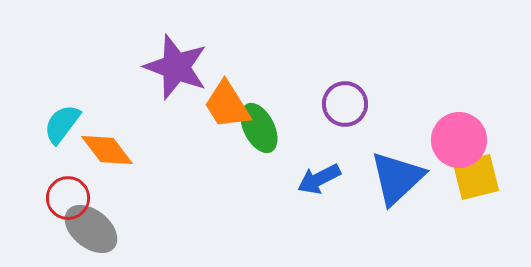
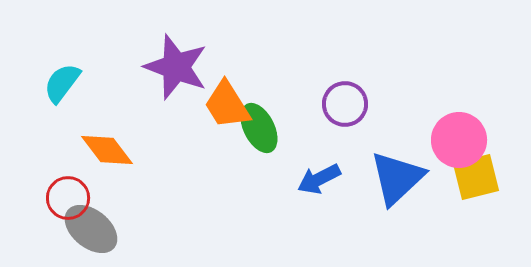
cyan semicircle: moved 41 px up
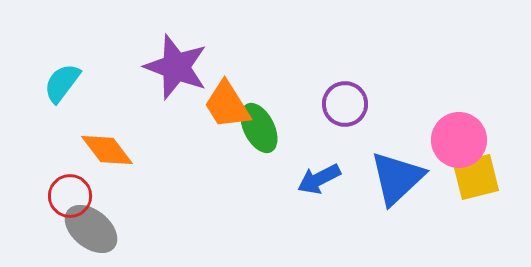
red circle: moved 2 px right, 2 px up
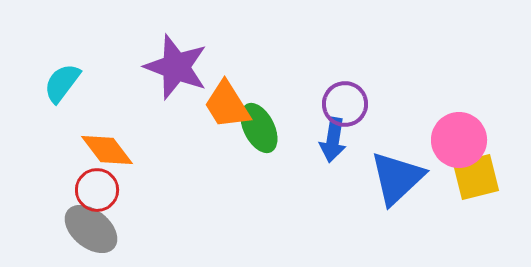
blue arrow: moved 14 px right, 39 px up; rotated 54 degrees counterclockwise
red circle: moved 27 px right, 6 px up
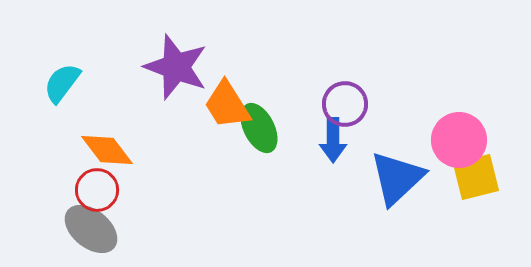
blue arrow: rotated 9 degrees counterclockwise
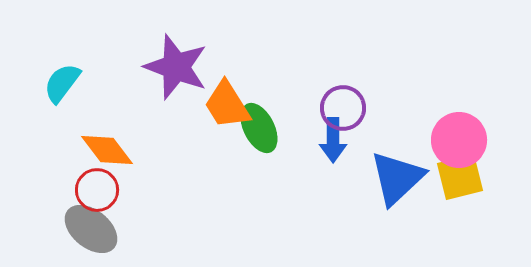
purple circle: moved 2 px left, 4 px down
yellow square: moved 16 px left
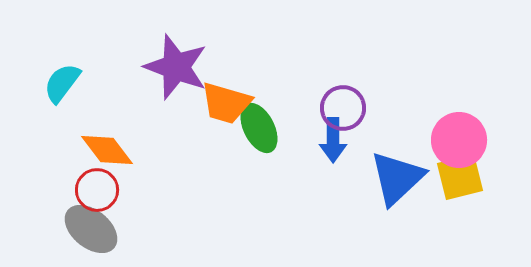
orange trapezoid: moved 1 px left, 2 px up; rotated 42 degrees counterclockwise
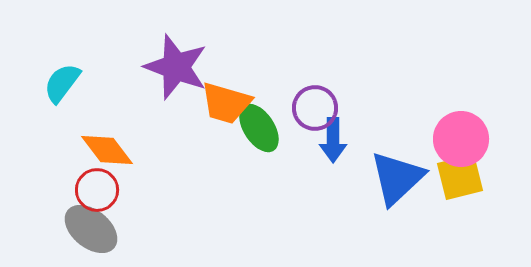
purple circle: moved 28 px left
green ellipse: rotated 6 degrees counterclockwise
pink circle: moved 2 px right, 1 px up
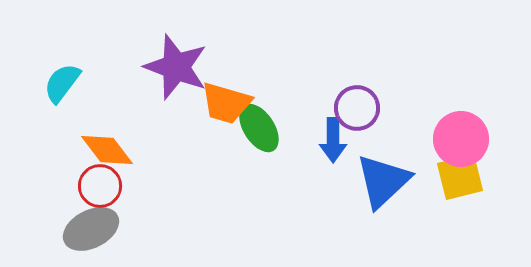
purple circle: moved 42 px right
blue triangle: moved 14 px left, 3 px down
red circle: moved 3 px right, 4 px up
gray ellipse: rotated 66 degrees counterclockwise
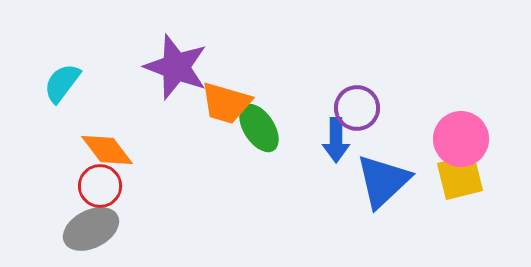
blue arrow: moved 3 px right
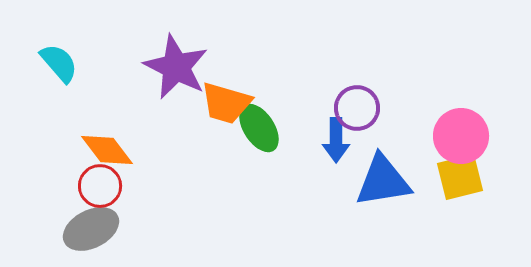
purple star: rotated 6 degrees clockwise
cyan semicircle: moved 3 px left, 20 px up; rotated 102 degrees clockwise
pink circle: moved 3 px up
blue triangle: rotated 34 degrees clockwise
